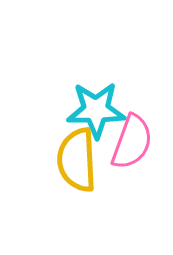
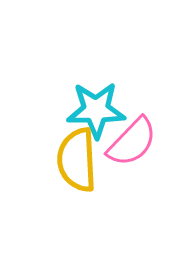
pink semicircle: rotated 24 degrees clockwise
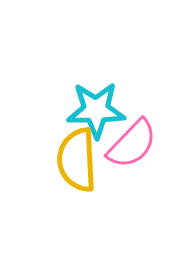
pink semicircle: moved 2 px down
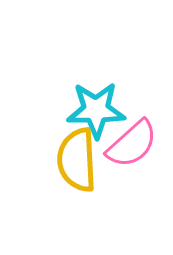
pink semicircle: rotated 4 degrees clockwise
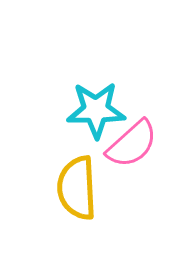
yellow semicircle: moved 28 px down
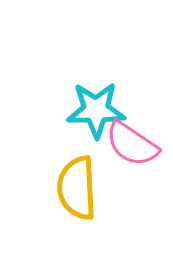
pink semicircle: rotated 76 degrees clockwise
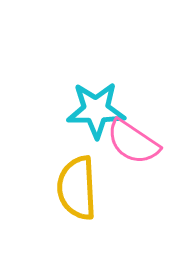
pink semicircle: moved 1 px right, 2 px up
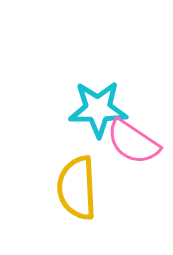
cyan star: moved 2 px right, 1 px up
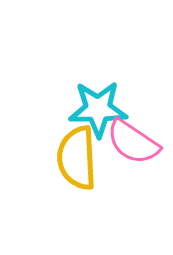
yellow semicircle: moved 30 px up
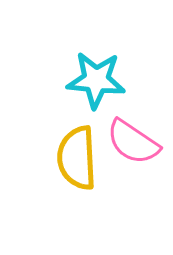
cyan star: moved 2 px left, 29 px up; rotated 6 degrees clockwise
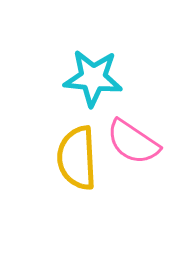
cyan star: moved 3 px left, 2 px up
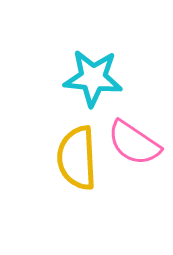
pink semicircle: moved 1 px right, 1 px down
